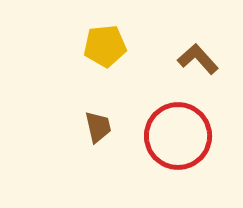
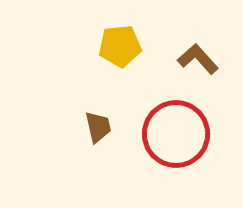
yellow pentagon: moved 15 px right
red circle: moved 2 px left, 2 px up
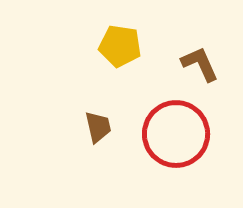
yellow pentagon: rotated 15 degrees clockwise
brown L-shape: moved 2 px right, 5 px down; rotated 18 degrees clockwise
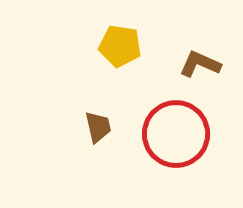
brown L-shape: rotated 42 degrees counterclockwise
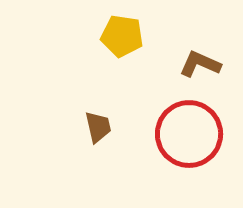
yellow pentagon: moved 2 px right, 10 px up
red circle: moved 13 px right
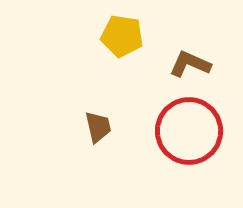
brown L-shape: moved 10 px left
red circle: moved 3 px up
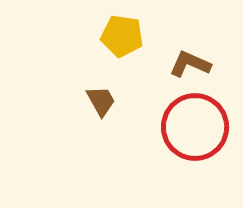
brown trapezoid: moved 3 px right, 26 px up; rotated 16 degrees counterclockwise
red circle: moved 6 px right, 4 px up
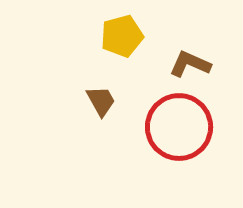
yellow pentagon: rotated 24 degrees counterclockwise
red circle: moved 16 px left
